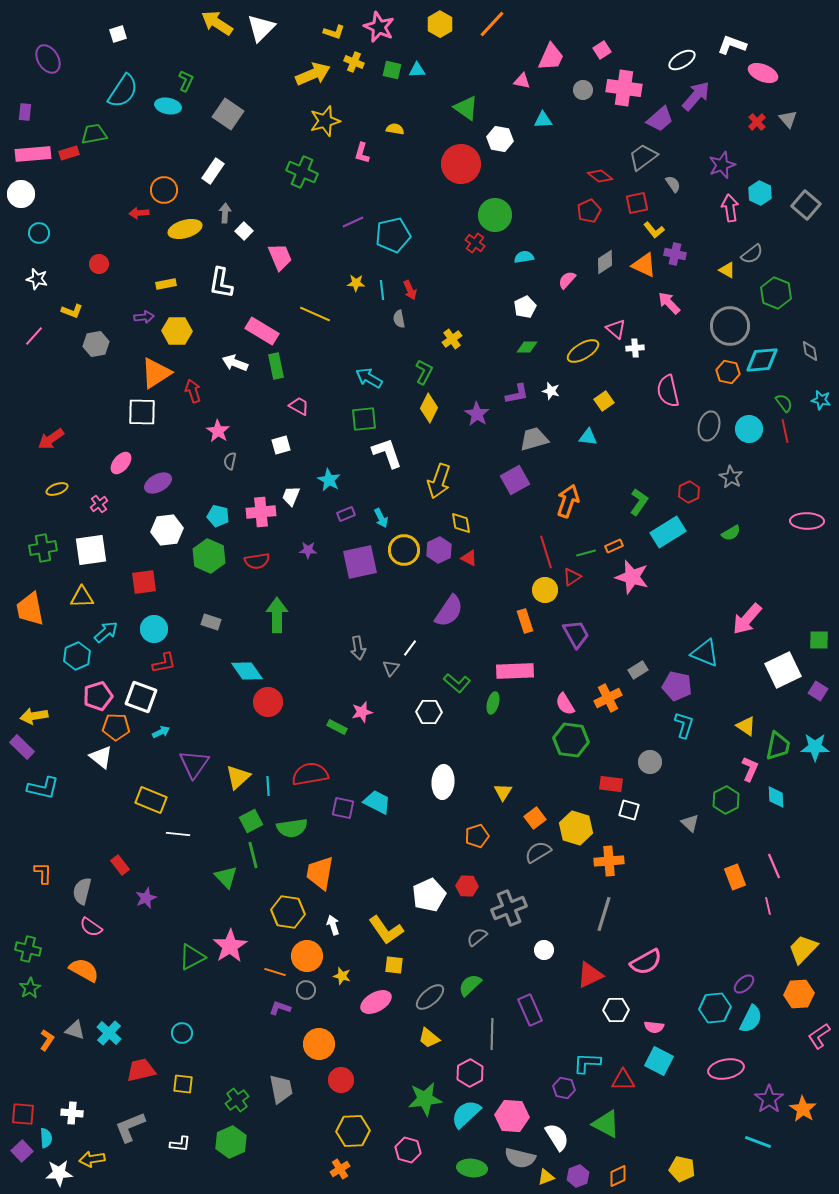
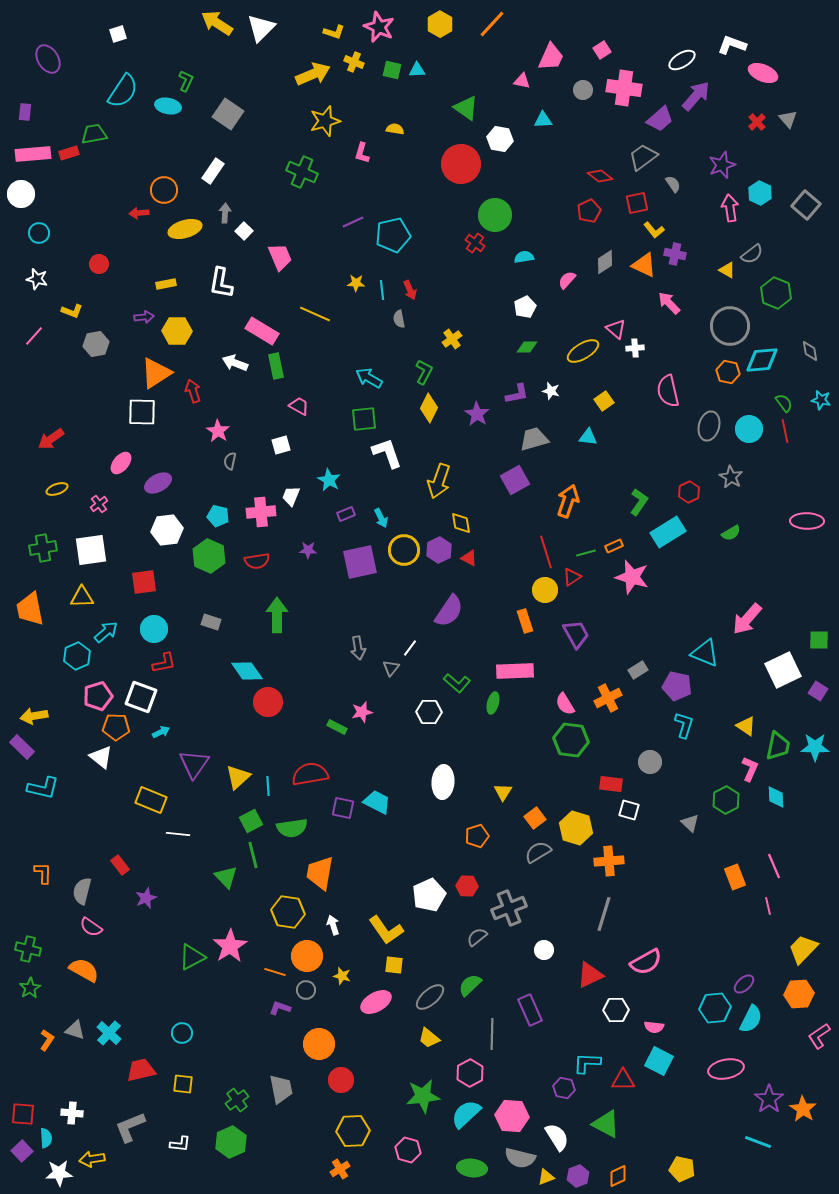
green star at (425, 1099): moved 2 px left, 3 px up
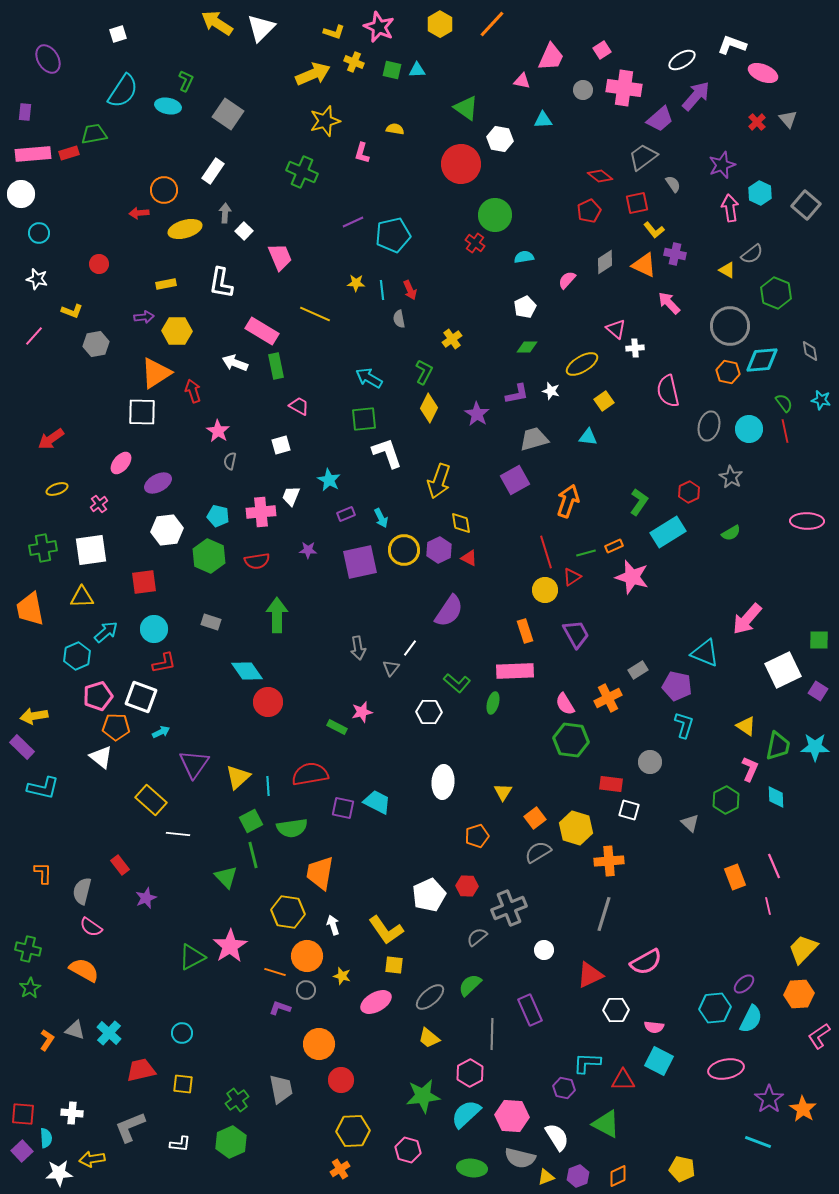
yellow ellipse at (583, 351): moved 1 px left, 13 px down
orange rectangle at (525, 621): moved 10 px down
yellow rectangle at (151, 800): rotated 20 degrees clockwise
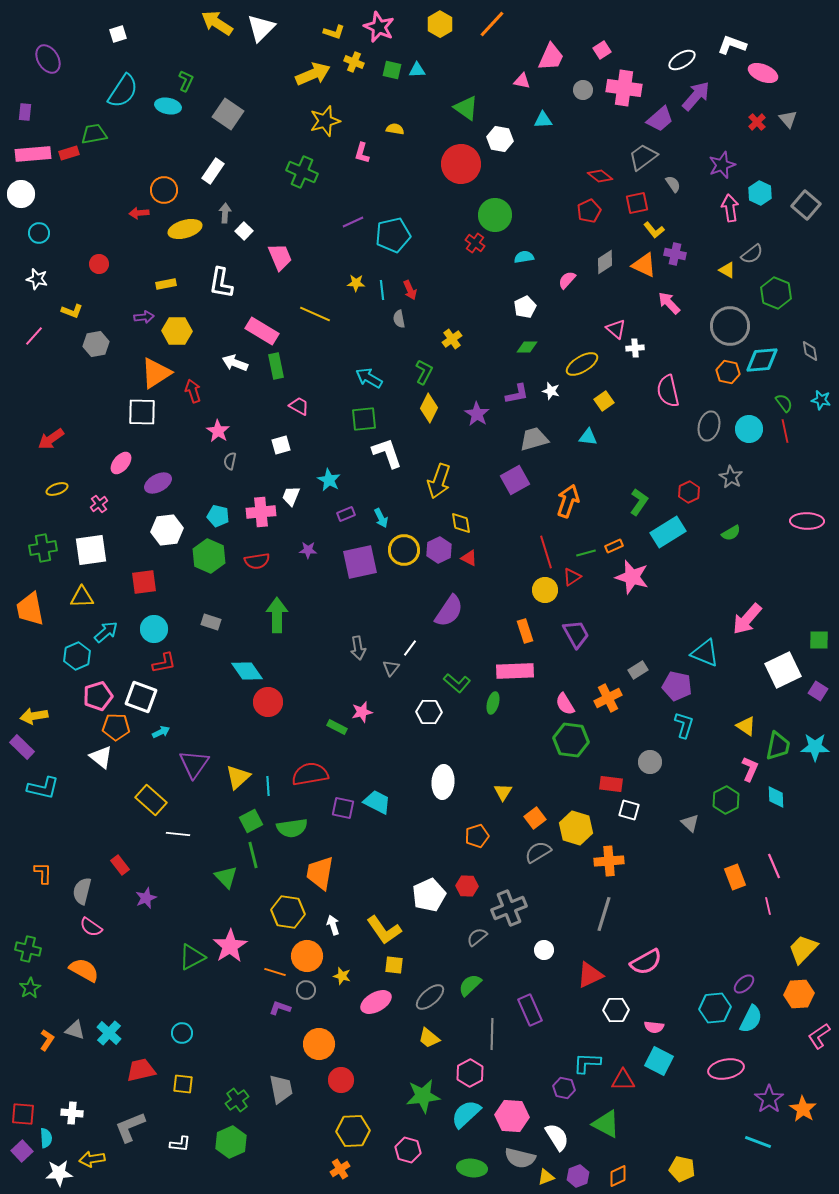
yellow L-shape at (386, 930): moved 2 px left
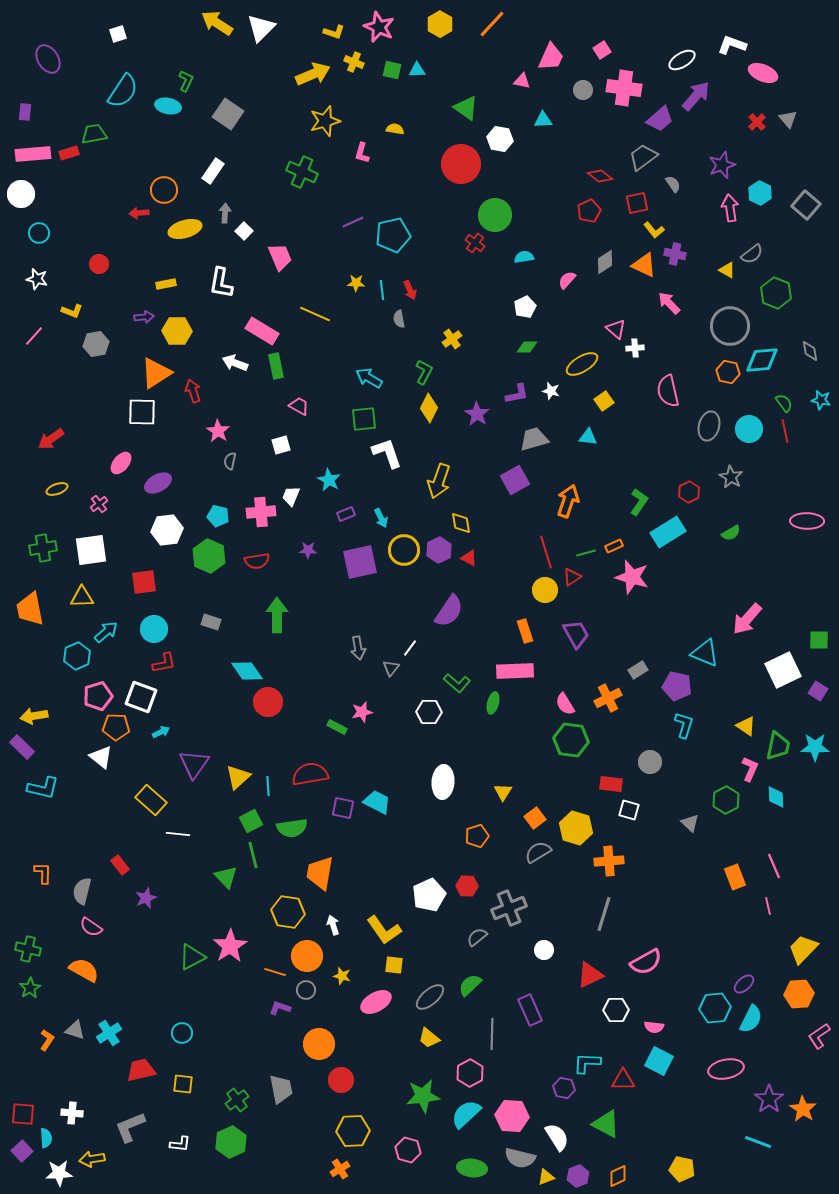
cyan cross at (109, 1033): rotated 15 degrees clockwise
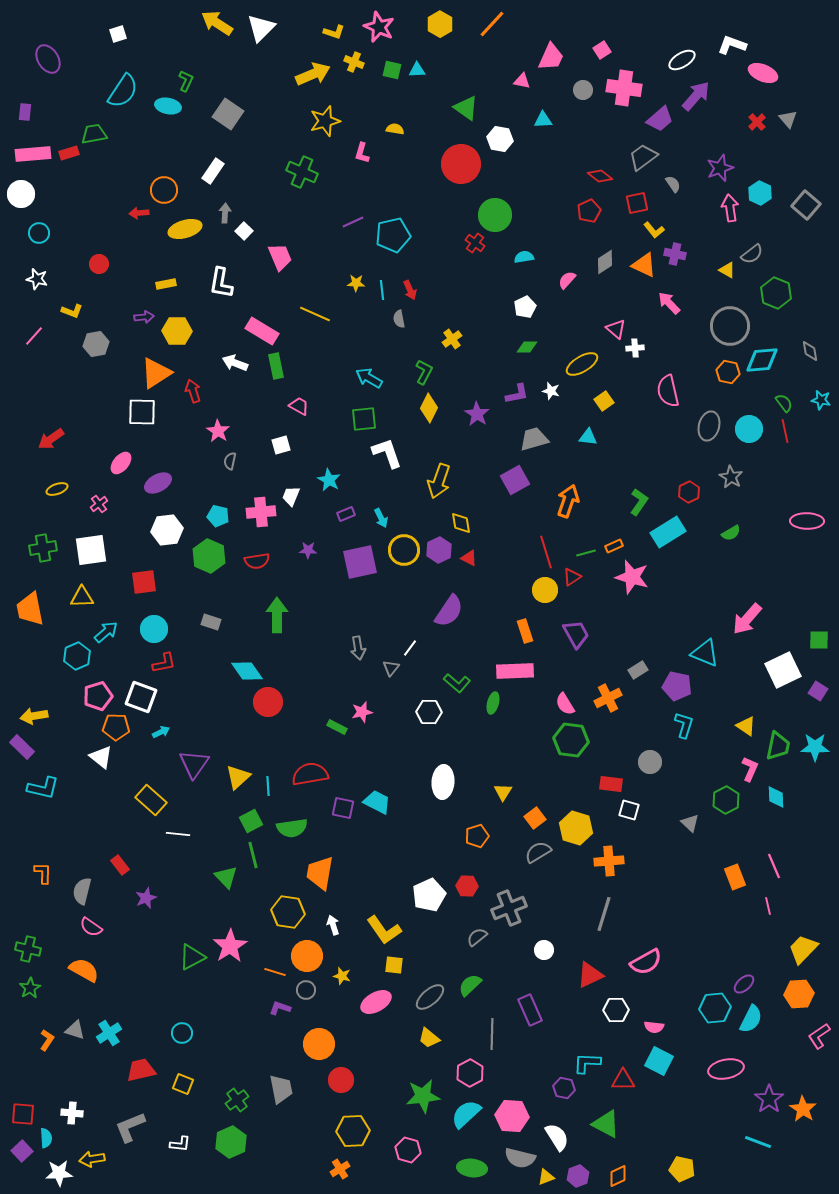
purple star at (722, 165): moved 2 px left, 3 px down
yellow square at (183, 1084): rotated 15 degrees clockwise
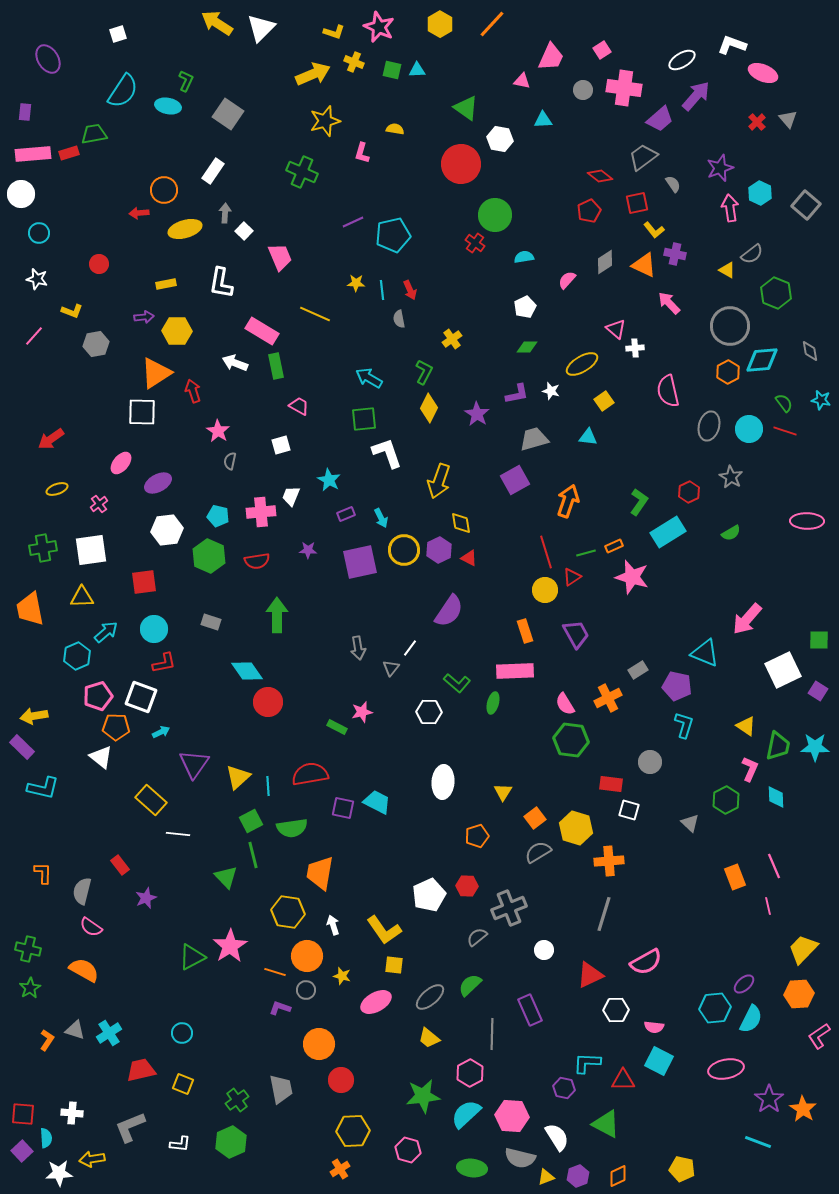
orange hexagon at (728, 372): rotated 20 degrees clockwise
red line at (785, 431): rotated 60 degrees counterclockwise
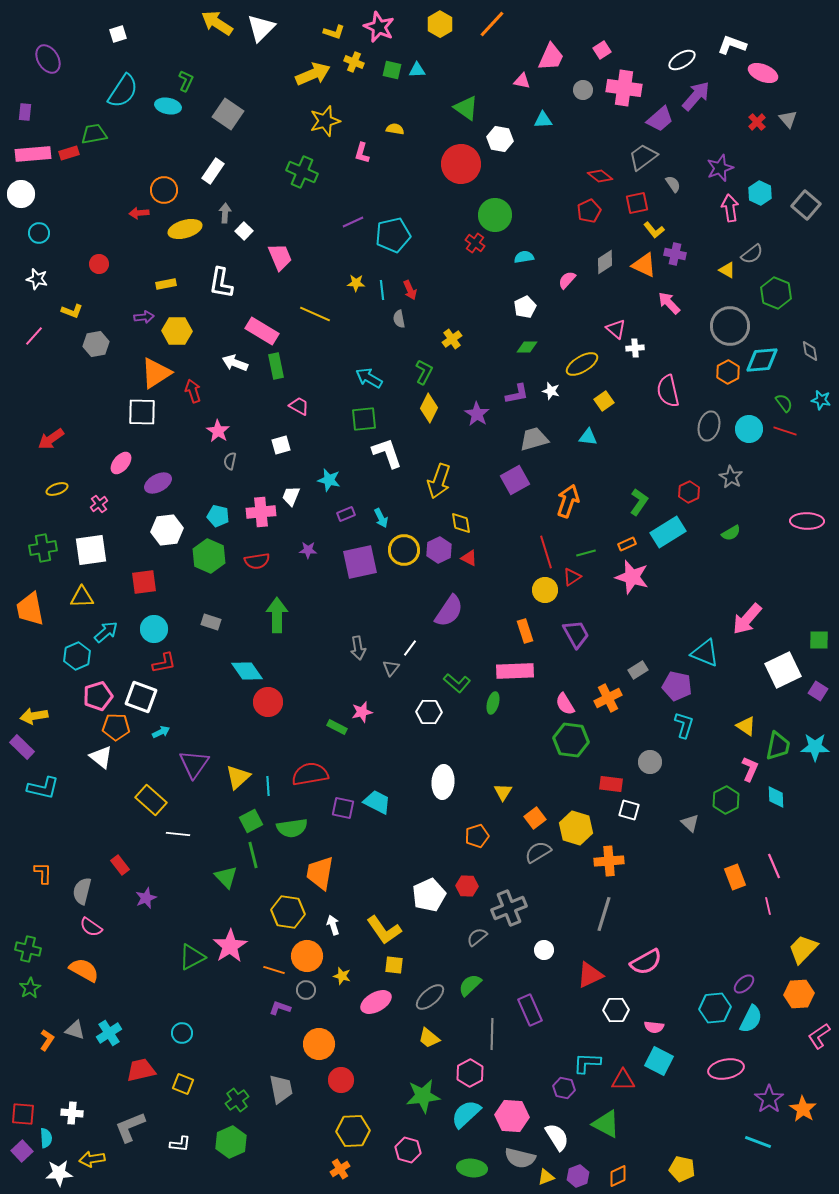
cyan star at (329, 480): rotated 15 degrees counterclockwise
orange rectangle at (614, 546): moved 13 px right, 2 px up
orange line at (275, 972): moved 1 px left, 2 px up
